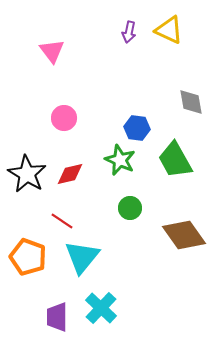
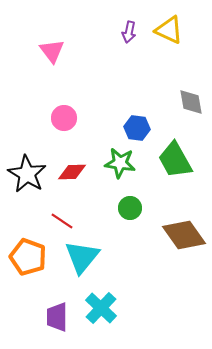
green star: moved 3 px down; rotated 16 degrees counterclockwise
red diamond: moved 2 px right, 2 px up; rotated 12 degrees clockwise
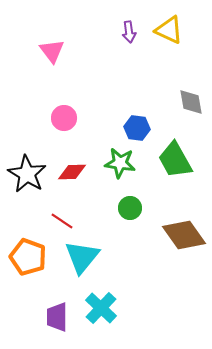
purple arrow: rotated 20 degrees counterclockwise
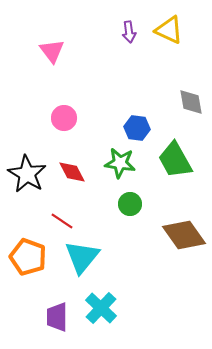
red diamond: rotated 64 degrees clockwise
green circle: moved 4 px up
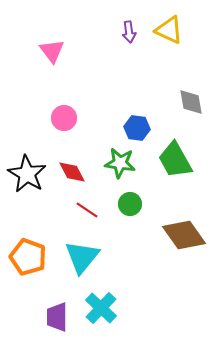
red line: moved 25 px right, 11 px up
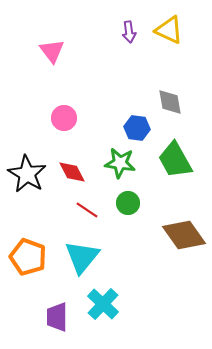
gray diamond: moved 21 px left
green circle: moved 2 px left, 1 px up
cyan cross: moved 2 px right, 4 px up
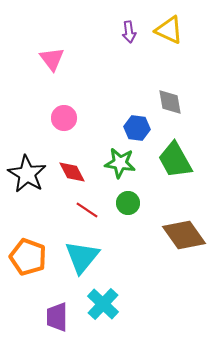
pink triangle: moved 8 px down
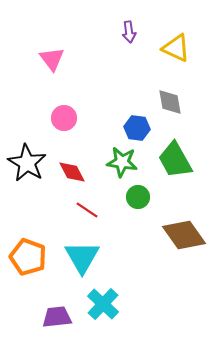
yellow triangle: moved 7 px right, 18 px down
green star: moved 2 px right, 1 px up
black star: moved 11 px up
green circle: moved 10 px right, 6 px up
cyan triangle: rotated 9 degrees counterclockwise
purple trapezoid: rotated 84 degrees clockwise
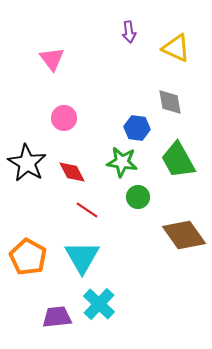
green trapezoid: moved 3 px right
orange pentagon: rotated 9 degrees clockwise
cyan cross: moved 4 px left
